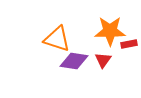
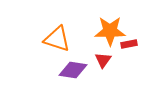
purple diamond: moved 1 px left, 9 px down
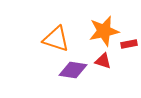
orange star: moved 6 px left; rotated 12 degrees counterclockwise
orange triangle: moved 1 px left
red triangle: moved 1 px down; rotated 48 degrees counterclockwise
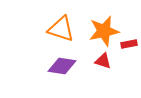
orange triangle: moved 5 px right, 10 px up
purple diamond: moved 11 px left, 4 px up
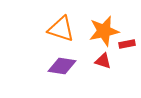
red rectangle: moved 2 px left
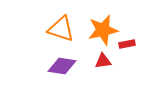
orange star: moved 1 px left, 1 px up
red triangle: rotated 24 degrees counterclockwise
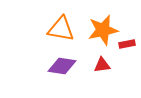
orange triangle: rotated 8 degrees counterclockwise
red triangle: moved 1 px left, 4 px down
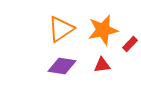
orange triangle: rotated 44 degrees counterclockwise
red rectangle: moved 3 px right; rotated 35 degrees counterclockwise
